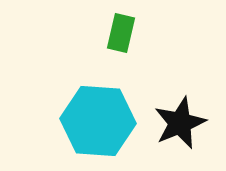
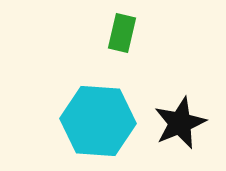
green rectangle: moved 1 px right
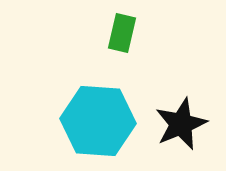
black star: moved 1 px right, 1 px down
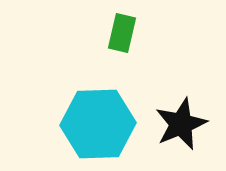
cyan hexagon: moved 3 px down; rotated 6 degrees counterclockwise
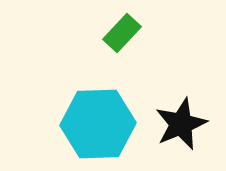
green rectangle: rotated 30 degrees clockwise
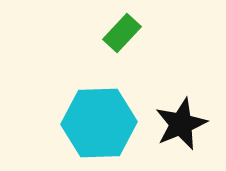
cyan hexagon: moved 1 px right, 1 px up
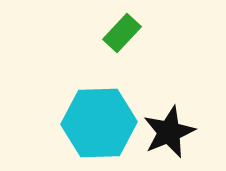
black star: moved 12 px left, 8 px down
